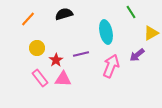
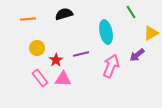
orange line: rotated 42 degrees clockwise
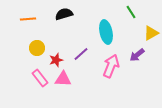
purple line: rotated 28 degrees counterclockwise
red star: rotated 16 degrees clockwise
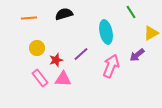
orange line: moved 1 px right, 1 px up
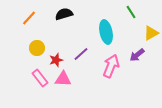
orange line: rotated 42 degrees counterclockwise
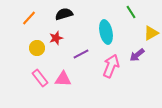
purple line: rotated 14 degrees clockwise
red star: moved 22 px up
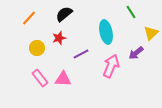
black semicircle: rotated 24 degrees counterclockwise
yellow triangle: rotated 14 degrees counterclockwise
red star: moved 3 px right
purple arrow: moved 1 px left, 2 px up
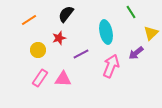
black semicircle: moved 2 px right; rotated 12 degrees counterclockwise
orange line: moved 2 px down; rotated 14 degrees clockwise
yellow circle: moved 1 px right, 2 px down
pink rectangle: rotated 72 degrees clockwise
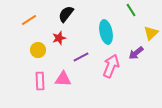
green line: moved 2 px up
purple line: moved 3 px down
pink rectangle: moved 3 px down; rotated 36 degrees counterclockwise
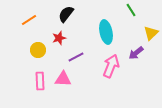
purple line: moved 5 px left
